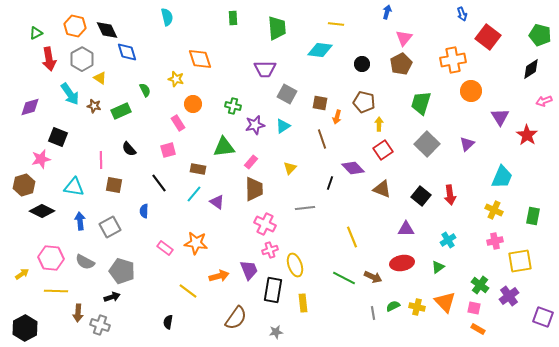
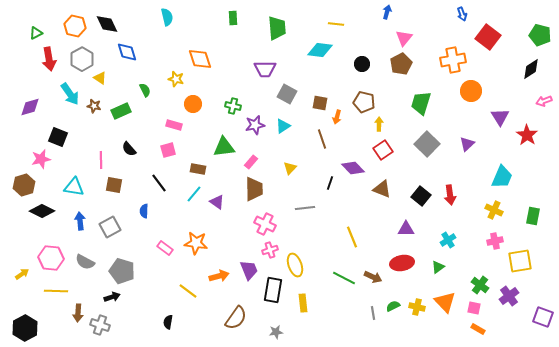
black diamond at (107, 30): moved 6 px up
pink rectangle at (178, 123): moved 4 px left, 2 px down; rotated 42 degrees counterclockwise
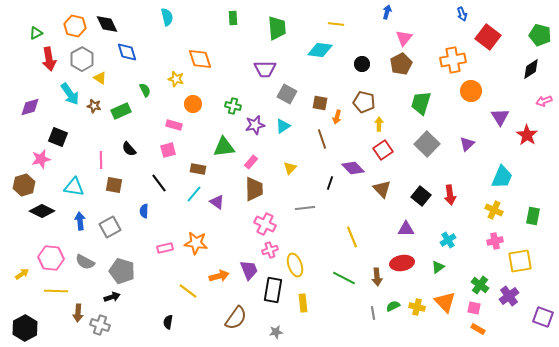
brown triangle at (382, 189): rotated 24 degrees clockwise
pink rectangle at (165, 248): rotated 49 degrees counterclockwise
brown arrow at (373, 277): moved 4 px right; rotated 60 degrees clockwise
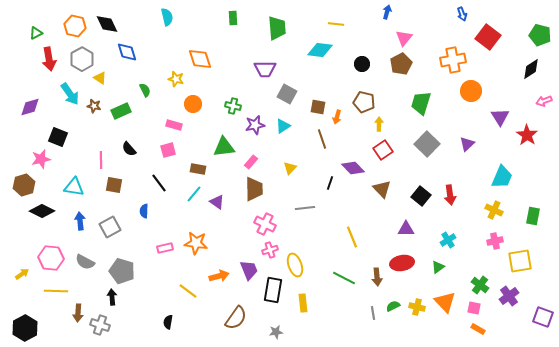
brown square at (320, 103): moved 2 px left, 4 px down
black arrow at (112, 297): rotated 77 degrees counterclockwise
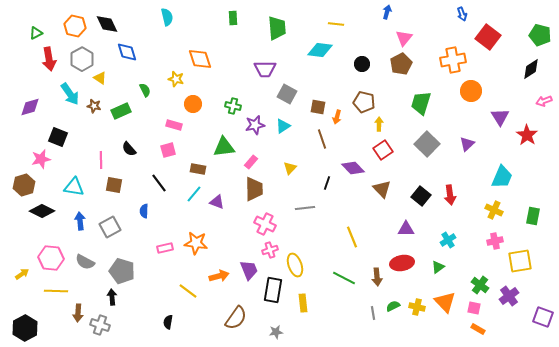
black line at (330, 183): moved 3 px left
purple triangle at (217, 202): rotated 14 degrees counterclockwise
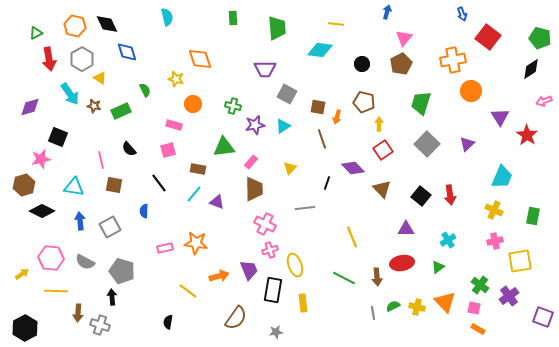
green pentagon at (540, 35): moved 3 px down
pink line at (101, 160): rotated 12 degrees counterclockwise
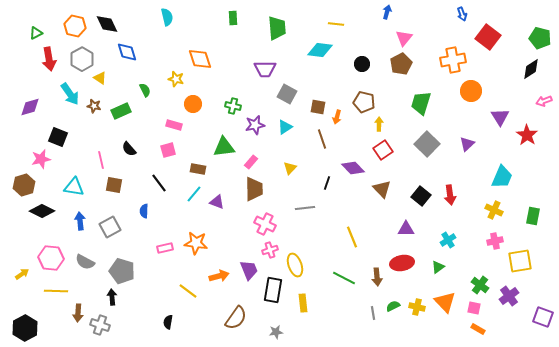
cyan triangle at (283, 126): moved 2 px right, 1 px down
